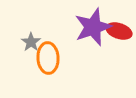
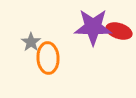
purple star: rotated 21 degrees clockwise
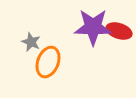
gray star: rotated 12 degrees counterclockwise
orange ellipse: moved 4 px down; rotated 24 degrees clockwise
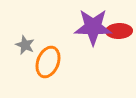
red ellipse: rotated 20 degrees counterclockwise
gray star: moved 6 px left, 3 px down
